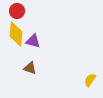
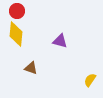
purple triangle: moved 27 px right
brown triangle: moved 1 px right
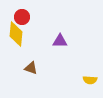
red circle: moved 5 px right, 6 px down
purple triangle: rotated 14 degrees counterclockwise
yellow semicircle: rotated 120 degrees counterclockwise
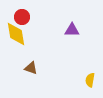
yellow diamond: rotated 15 degrees counterclockwise
purple triangle: moved 12 px right, 11 px up
yellow semicircle: rotated 96 degrees clockwise
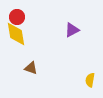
red circle: moved 5 px left
purple triangle: rotated 28 degrees counterclockwise
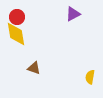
purple triangle: moved 1 px right, 16 px up
brown triangle: moved 3 px right
yellow semicircle: moved 3 px up
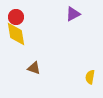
red circle: moved 1 px left
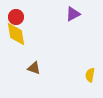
yellow semicircle: moved 2 px up
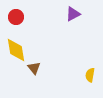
yellow diamond: moved 16 px down
brown triangle: rotated 32 degrees clockwise
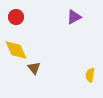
purple triangle: moved 1 px right, 3 px down
yellow diamond: rotated 15 degrees counterclockwise
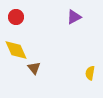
yellow semicircle: moved 2 px up
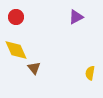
purple triangle: moved 2 px right
